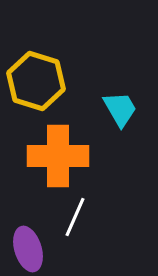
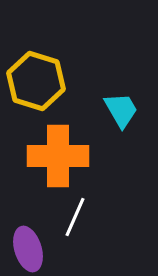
cyan trapezoid: moved 1 px right, 1 px down
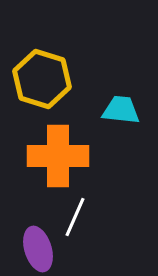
yellow hexagon: moved 6 px right, 2 px up
cyan trapezoid: rotated 54 degrees counterclockwise
purple ellipse: moved 10 px right
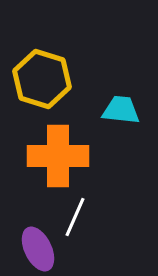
purple ellipse: rotated 9 degrees counterclockwise
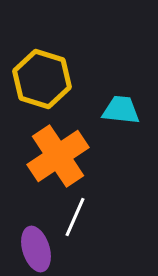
orange cross: rotated 34 degrees counterclockwise
purple ellipse: moved 2 px left; rotated 9 degrees clockwise
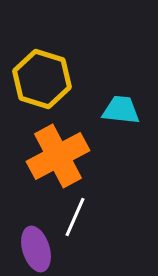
orange cross: rotated 6 degrees clockwise
